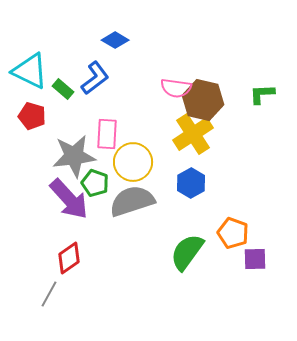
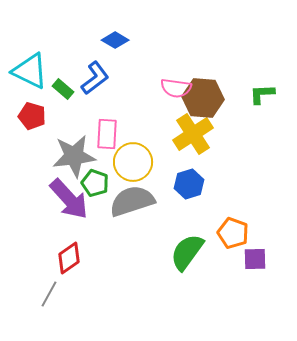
brown hexagon: moved 2 px up; rotated 9 degrees counterclockwise
blue hexagon: moved 2 px left, 1 px down; rotated 12 degrees clockwise
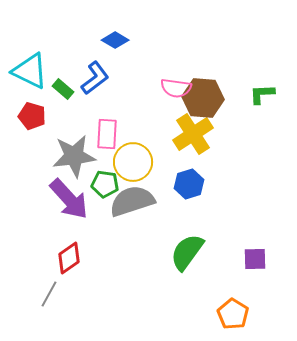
green pentagon: moved 10 px right, 1 px down; rotated 12 degrees counterclockwise
orange pentagon: moved 81 px down; rotated 12 degrees clockwise
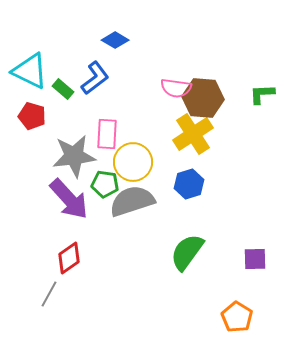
orange pentagon: moved 4 px right, 3 px down
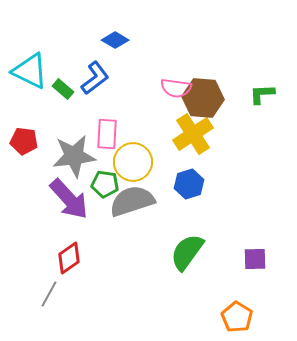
red pentagon: moved 8 px left, 25 px down; rotated 8 degrees counterclockwise
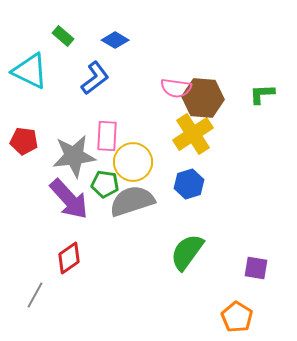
green rectangle: moved 53 px up
pink rectangle: moved 2 px down
purple square: moved 1 px right, 9 px down; rotated 10 degrees clockwise
gray line: moved 14 px left, 1 px down
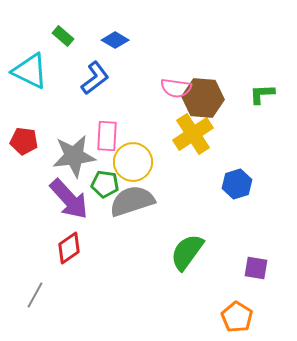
blue hexagon: moved 48 px right
red diamond: moved 10 px up
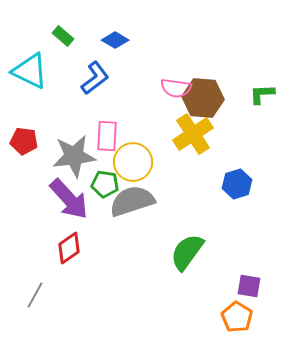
purple square: moved 7 px left, 18 px down
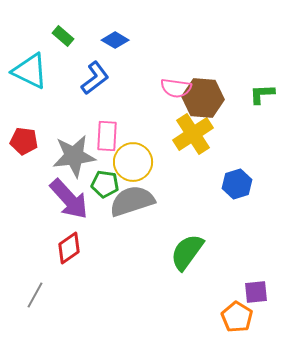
purple square: moved 7 px right, 6 px down; rotated 15 degrees counterclockwise
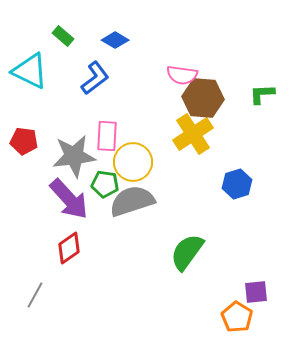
pink semicircle: moved 6 px right, 13 px up
